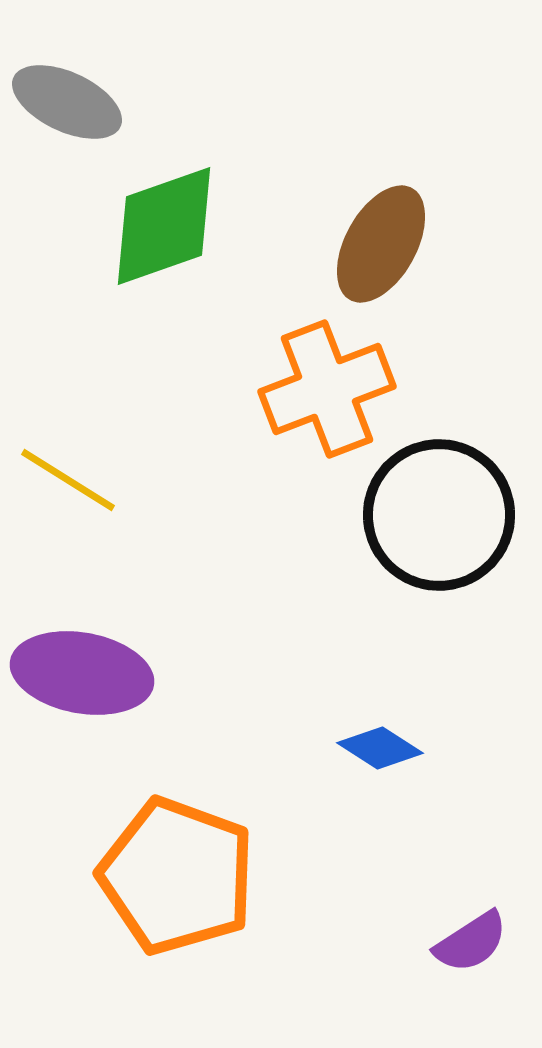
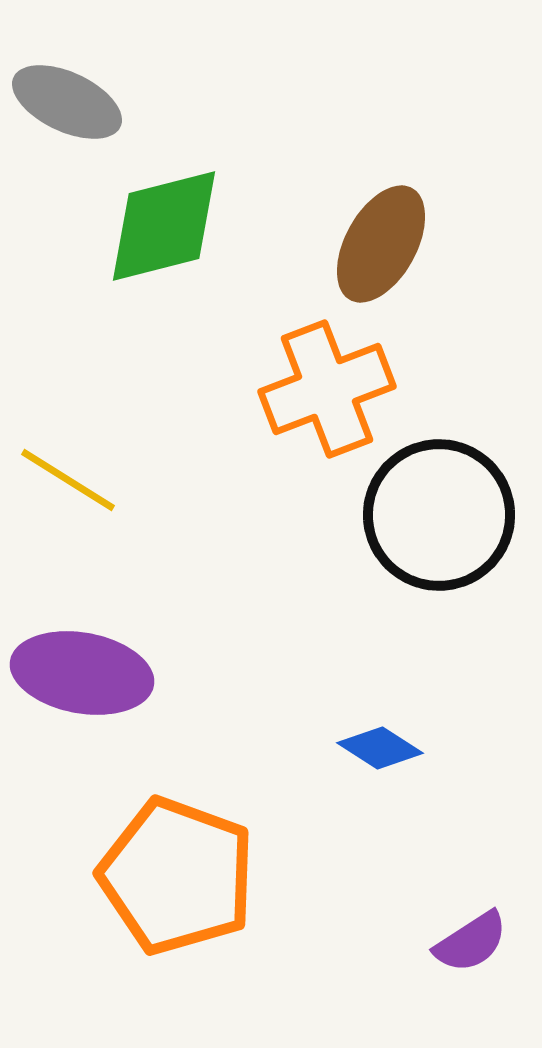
green diamond: rotated 5 degrees clockwise
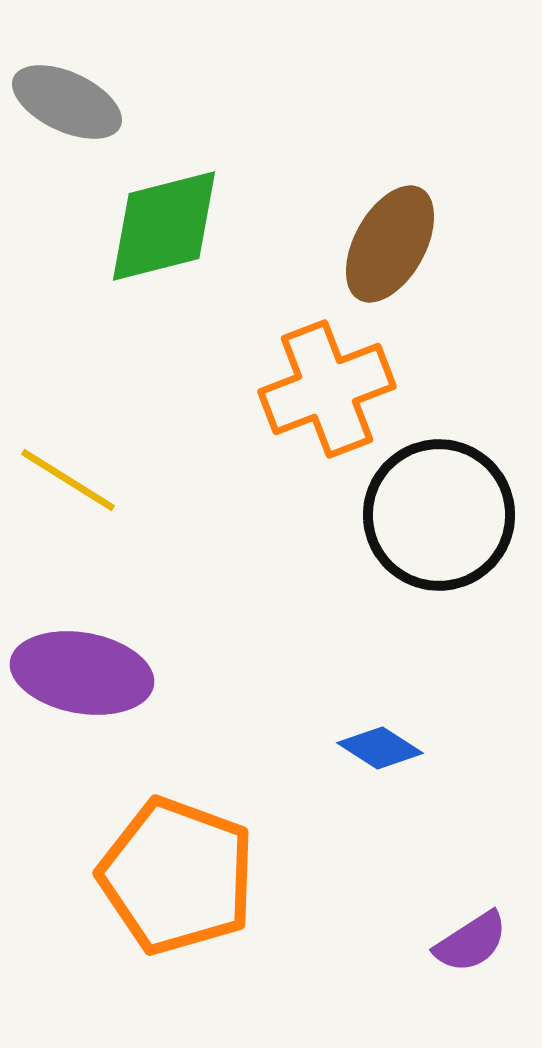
brown ellipse: moved 9 px right
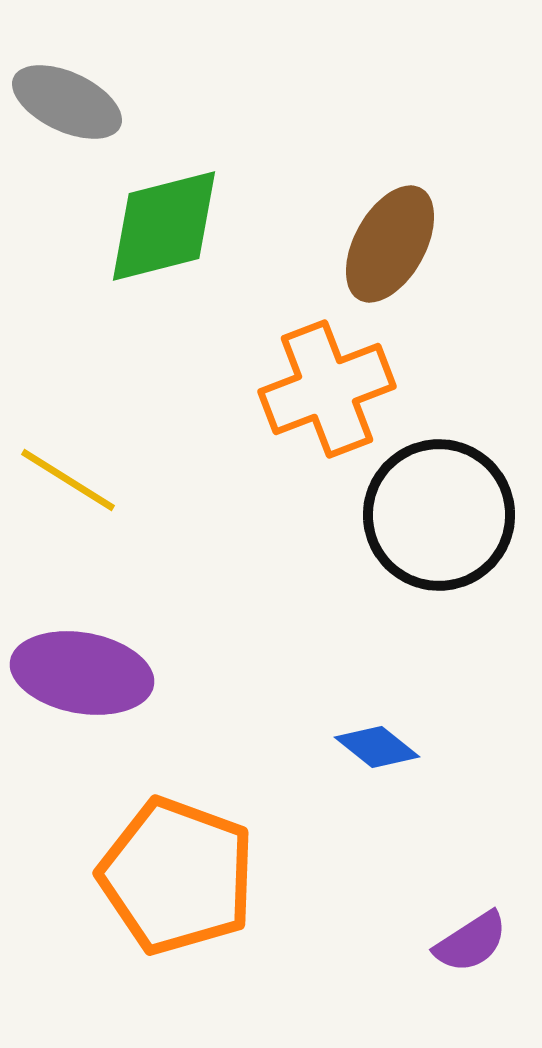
blue diamond: moved 3 px left, 1 px up; rotated 6 degrees clockwise
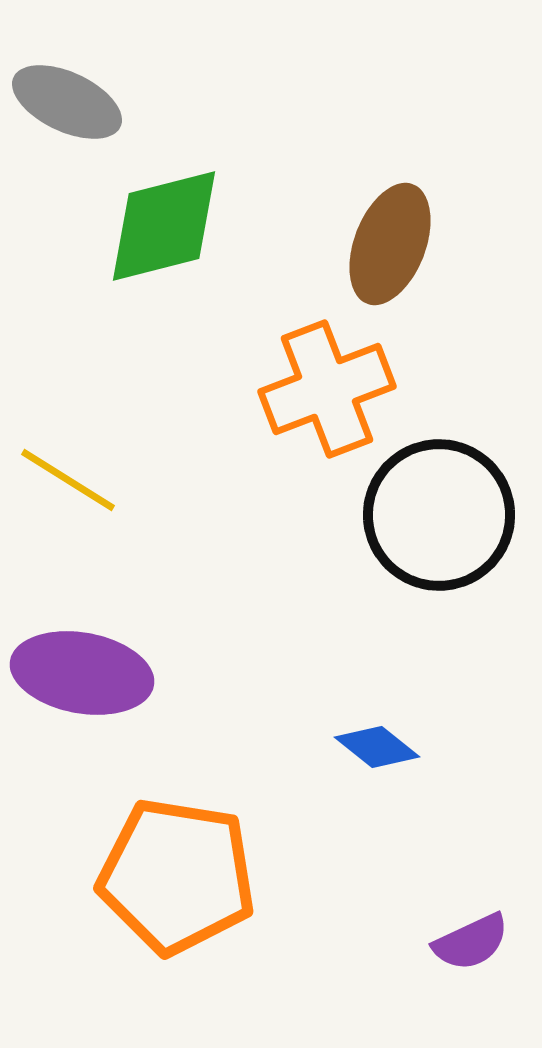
brown ellipse: rotated 8 degrees counterclockwise
orange pentagon: rotated 11 degrees counterclockwise
purple semicircle: rotated 8 degrees clockwise
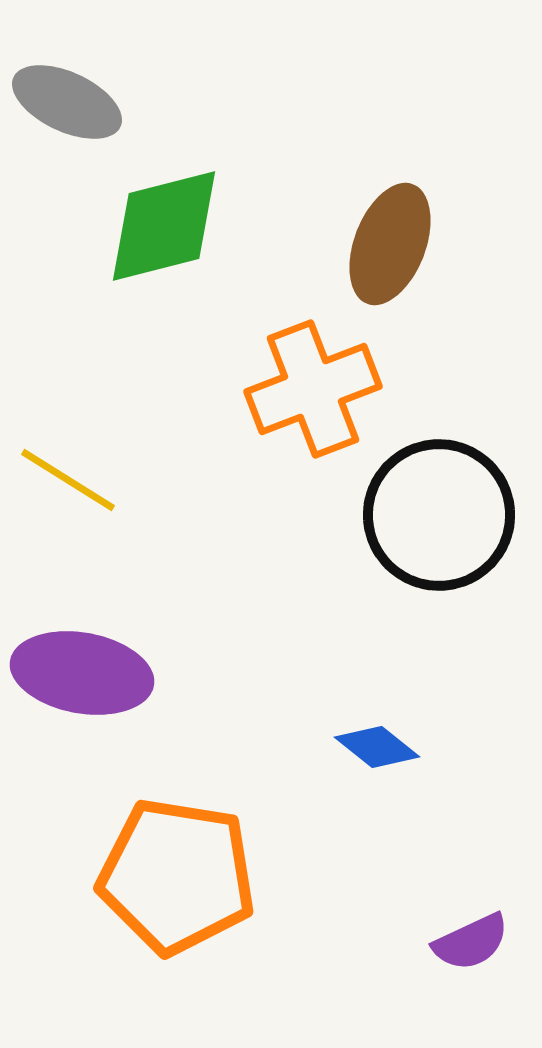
orange cross: moved 14 px left
